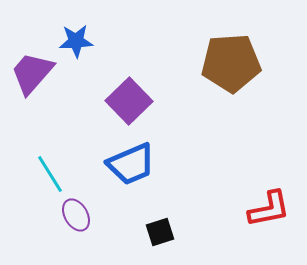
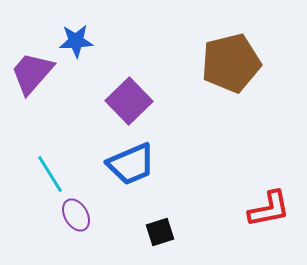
brown pentagon: rotated 10 degrees counterclockwise
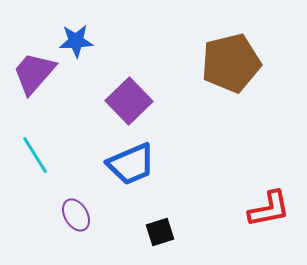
purple trapezoid: moved 2 px right
cyan line: moved 15 px left, 19 px up
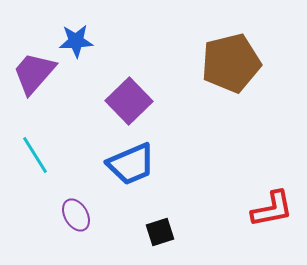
red L-shape: moved 3 px right
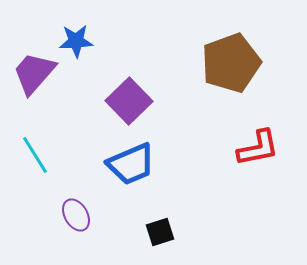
brown pentagon: rotated 6 degrees counterclockwise
red L-shape: moved 14 px left, 61 px up
